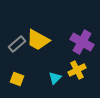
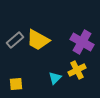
gray rectangle: moved 2 px left, 4 px up
yellow square: moved 1 px left, 5 px down; rotated 24 degrees counterclockwise
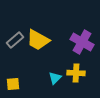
yellow cross: moved 1 px left, 3 px down; rotated 30 degrees clockwise
yellow square: moved 3 px left
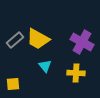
yellow trapezoid: moved 1 px up
cyan triangle: moved 10 px left, 12 px up; rotated 24 degrees counterclockwise
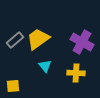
yellow trapezoid: rotated 115 degrees clockwise
yellow square: moved 2 px down
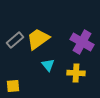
cyan triangle: moved 3 px right, 1 px up
